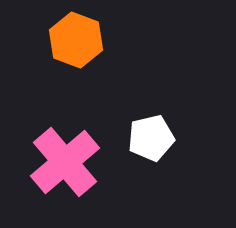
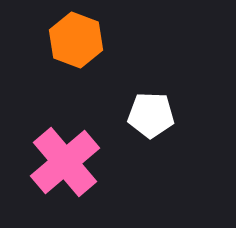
white pentagon: moved 23 px up; rotated 15 degrees clockwise
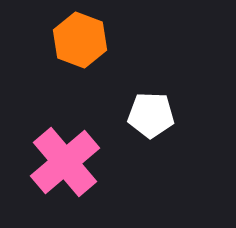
orange hexagon: moved 4 px right
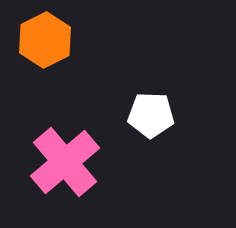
orange hexagon: moved 35 px left; rotated 12 degrees clockwise
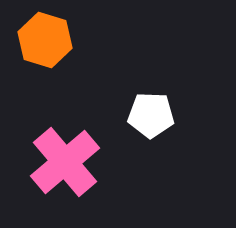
orange hexagon: rotated 16 degrees counterclockwise
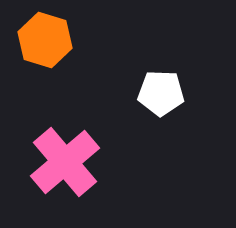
white pentagon: moved 10 px right, 22 px up
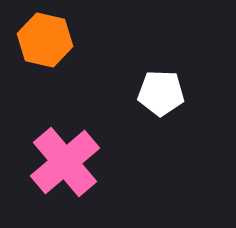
orange hexagon: rotated 4 degrees counterclockwise
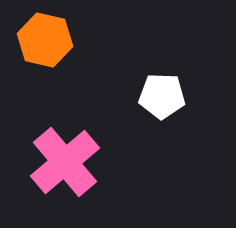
white pentagon: moved 1 px right, 3 px down
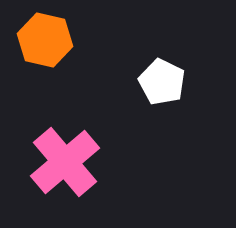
white pentagon: moved 14 px up; rotated 24 degrees clockwise
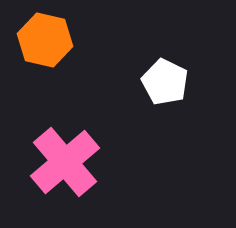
white pentagon: moved 3 px right
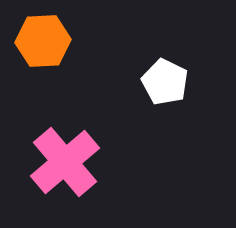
orange hexagon: moved 2 px left, 1 px down; rotated 16 degrees counterclockwise
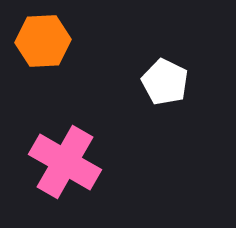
pink cross: rotated 20 degrees counterclockwise
